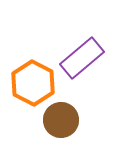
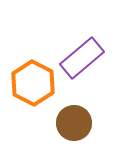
brown circle: moved 13 px right, 3 px down
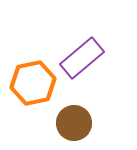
orange hexagon: rotated 21 degrees clockwise
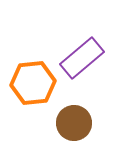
orange hexagon: rotated 6 degrees clockwise
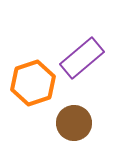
orange hexagon: rotated 12 degrees counterclockwise
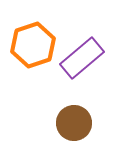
orange hexagon: moved 38 px up
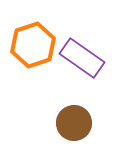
purple rectangle: rotated 75 degrees clockwise
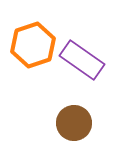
purple rectangle: moved 2 px down
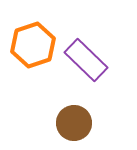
purple rectangle: moved 4 px right; rotated 9 degrees clockwise
